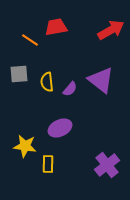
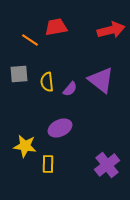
red arrow: rotated 16 degrees clockwise
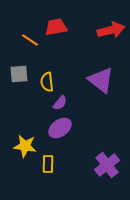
purple semicircle: moved 10 px left, 14 px down
purple ellipse: rotated 10 degrees counterclockwise
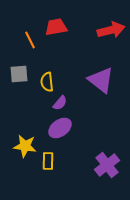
orange line: rotated 30 degrees clockwise
yellow rectangle: moved 3 px up
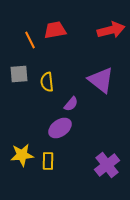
red trapezoid: moved 1 px left, 3 px down
purple semicircle: moved 11 px right, 1 px down
yellow star: moved 3 px left, 9 px down; rotated 15 degrees counterclockwise
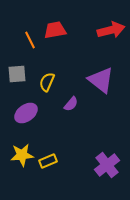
gray square: moved 2 px left
yellow semicircle: rotated 30 degrees clockwise
purple ellipse: moved 34 px left, 15 px up
yellow rectangle: rotated 66 degrees clockwise
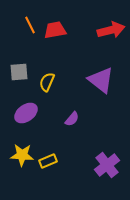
orange line: moved 15 px up
gray square: moved 2 px right, 2 px up
purple semicircle: moved 1 px right, 15 px down
yellow star: rotated 10 degrees clockwise
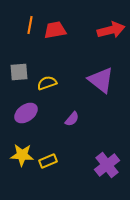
orange line: rotated 36 degrees clockwise
yellow semicircle: moved 1 px down; rotated 48 degrees clockwise
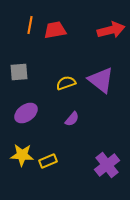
yellow semicircle: moved 19 px right
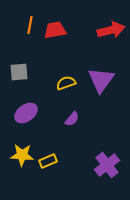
purple triangle: rotated 28 degrees clockwise
